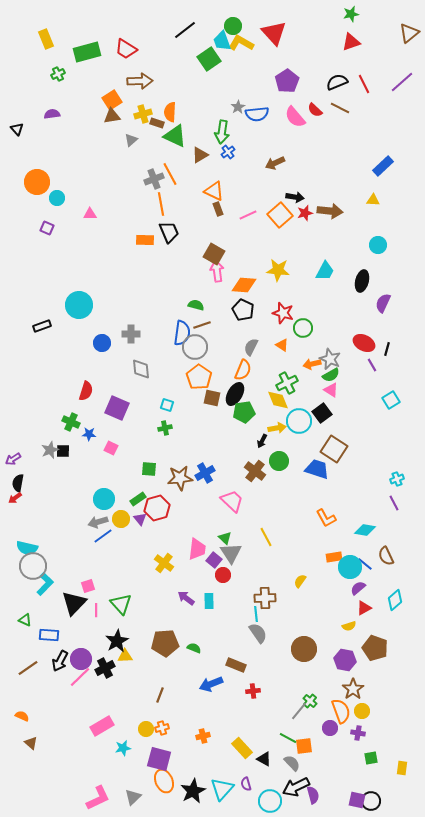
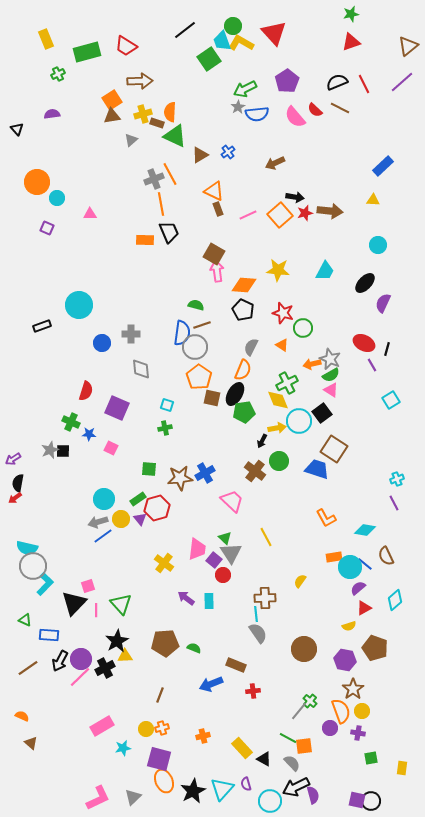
brown triangle at (409, 33): moved 1 px left, 13 px down
red trapezoid at (126, 49): moved 3 px up
green arrow at (222, 132): moved 23 px right, 43 px up; rotated 55 degrees clockwise
black ellipse at (362, 281): moved 3 px right, 2 px down; rotated 30 degrees clockwise
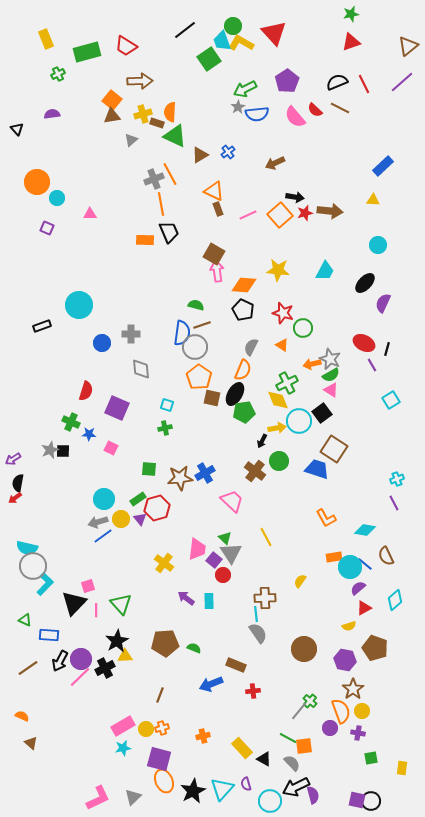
orange square at (112, 100): rotated 18 degrees counterclockwise
pink rectangle at (102, 726): moved 21 px right
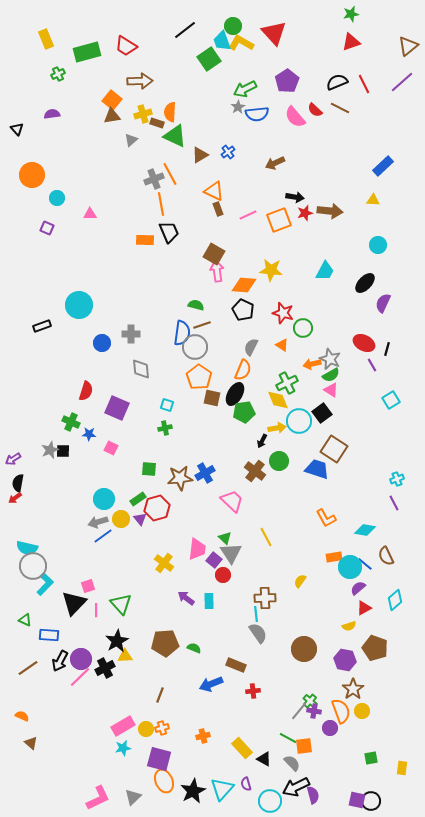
orange circle at (37, 182): moved 5 px left, 7 px up
orange square at (280, 215): moved 1 px left, 5 px down; rotated 20 degrees clockwise
yellow star at (278, 270): moved 7 px left
purple cross at (358, 733): moved 44 px left, 22 px up
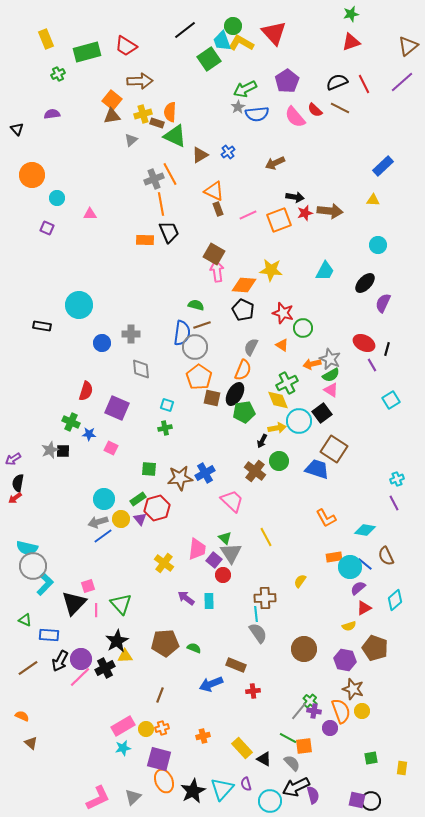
black rectangle at (42, 326): rotated 30 degrees clockwise
brown star at (353, 689): rotated 20 degrees counterclockwise
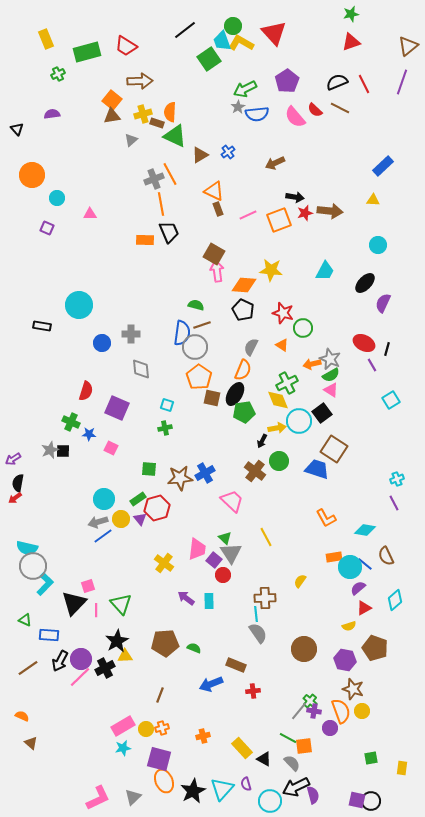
purple line at (402, 82): rotated 30 degrees counterclockwise
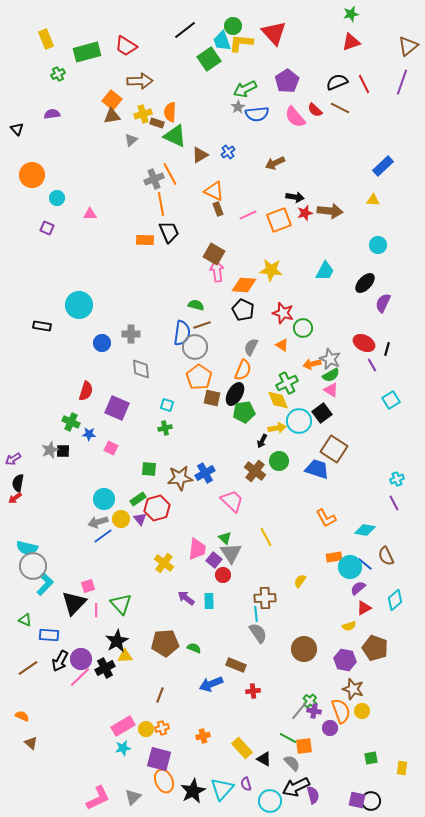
yellow L-shape at (241, 43): rotated 25 degrees counterclockwise
